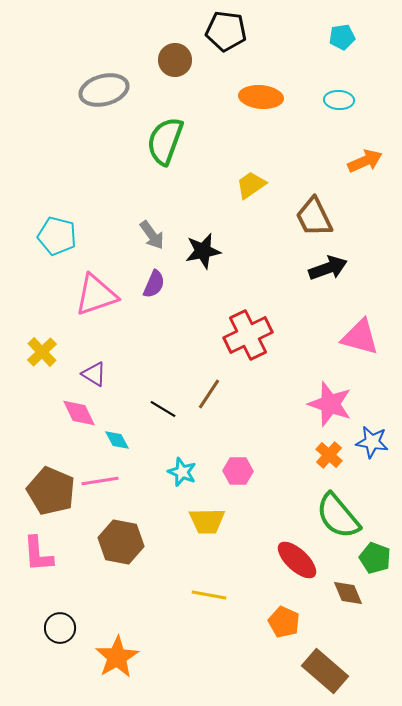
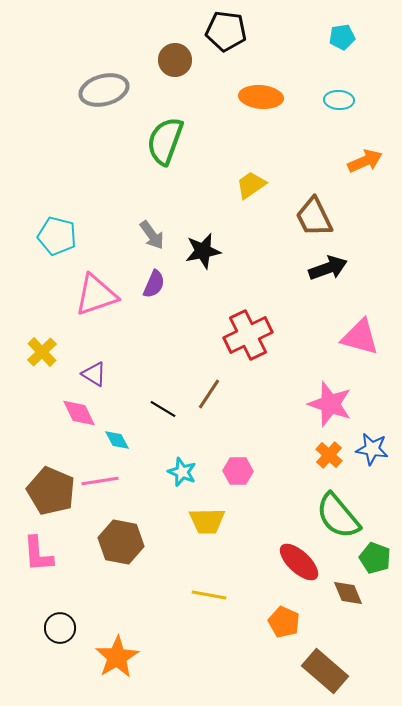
blue star at (372, 442): moved 7 px down
red ellipse at (297, 560): moved 2 px right, 2 px down
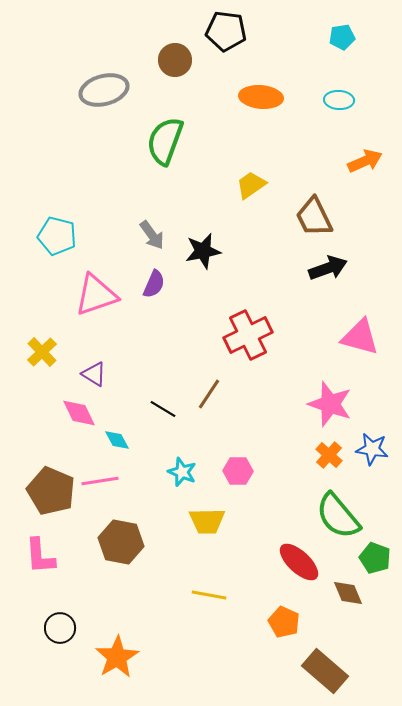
pink L-shape at (38, 554): moved 2 px right, 2 px down
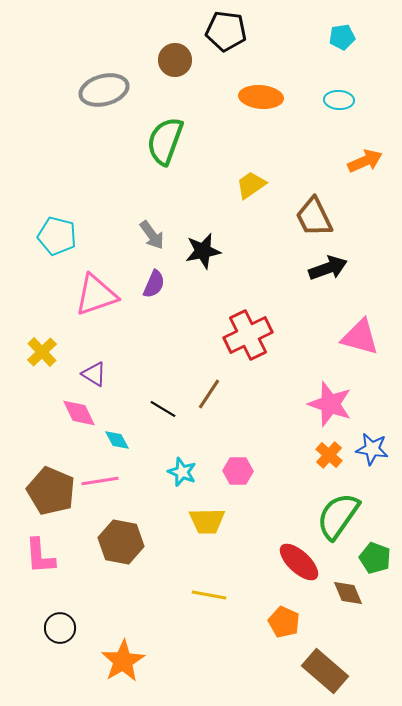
green semicircle at (338, 516): rotated 75 degrees clockwise
orange star at (117, 657): moved 6 px right, 4 px down
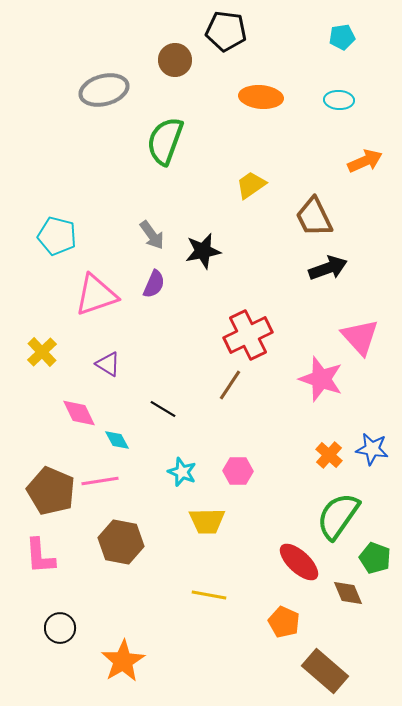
pink triangle at (360, 337): rotated 33 degrees clockwise
purple triangle at (94, 374): moved 14 px right, 10 px up
brown line at (209, 394): moved 21 px right, 9 px up
pink star at (330, 404): moved 9 px left, 25 px up
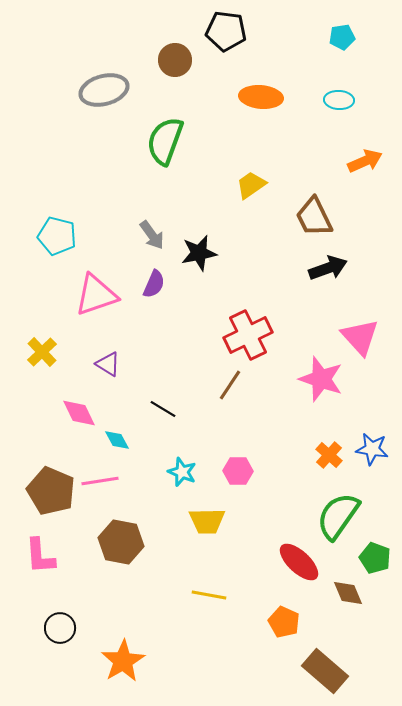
black star at (203, 251): moved 4 px left, 2 px down
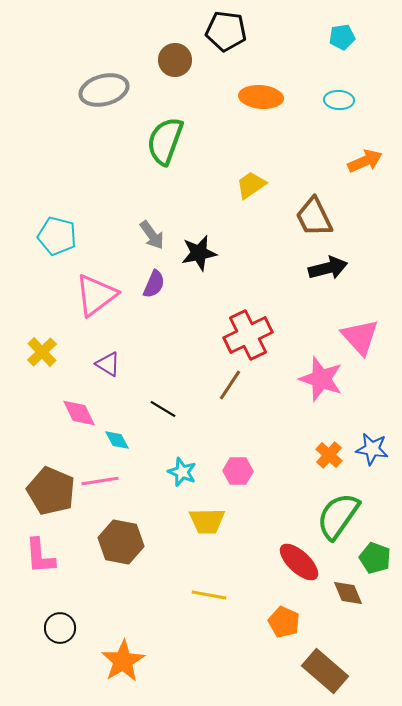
black arrow at (328, 268): rotated 6 degrees clockwise
pink triangle at (96, 295): rotated 18 degrees counterclockwise
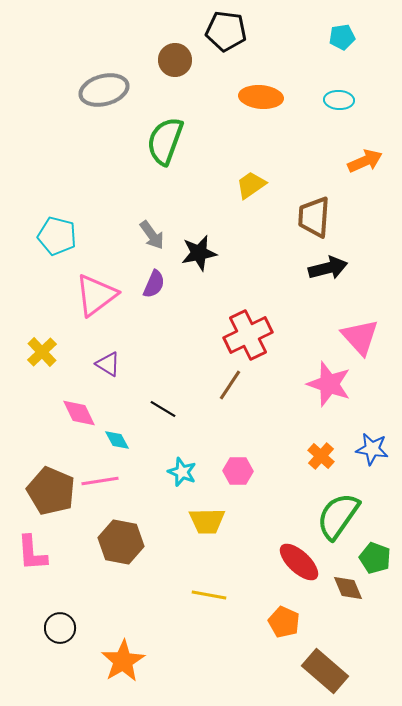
brown trapezoid at (314, 217): rotated 30 degrees clockwise
pink star at (321, 379): moved 8 px right, 5 px down
orange cross at (329, 455): moved 8 px left, 1 px down
pink L-shape at (40, 556): moved 8 px left, 3 px up
brown diamond at (348, 593): moved 5 px up
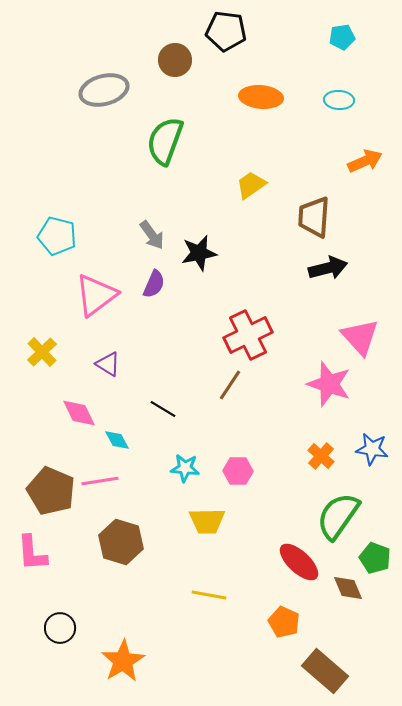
cyan star at (182, 472): moved 3 px right, 4 px up; rotated 16 degrees counterclockwise
brown hexagon at (121, 542): rotated 6 degrees clockwise
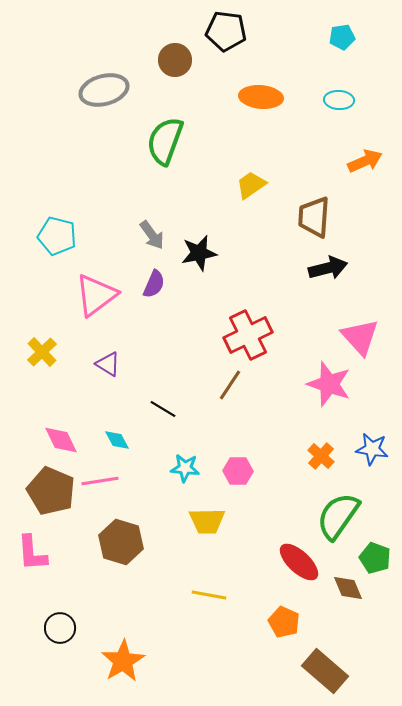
pink diamond at (79, 413): moved 18 px left, 27 px down
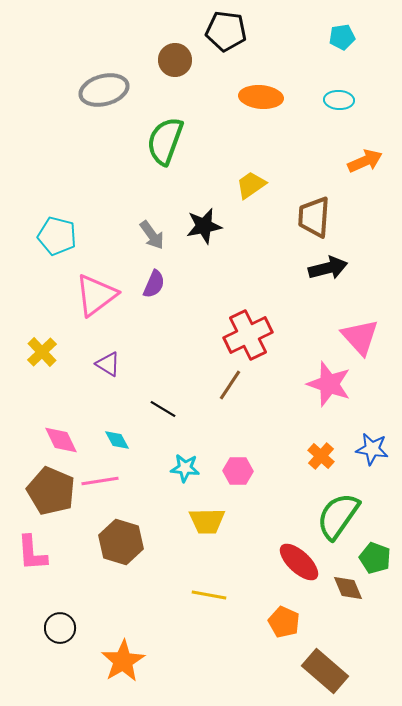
black star at (199, 253): moved 5 px right, 27 px up
